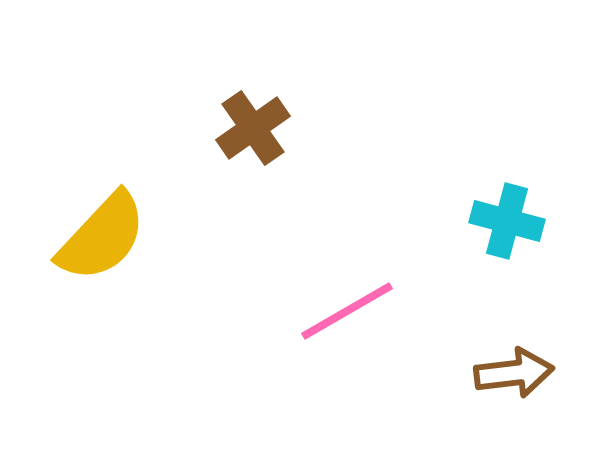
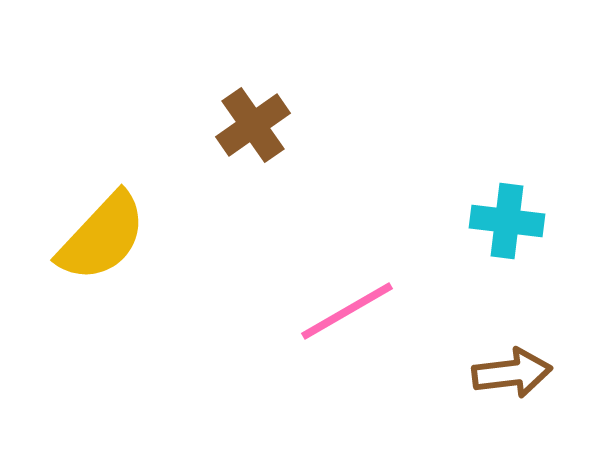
brown cross: moved 3 px up
cyan cross: rotated 8 degrees counterclockwise
brown arrow: moved 2 px left
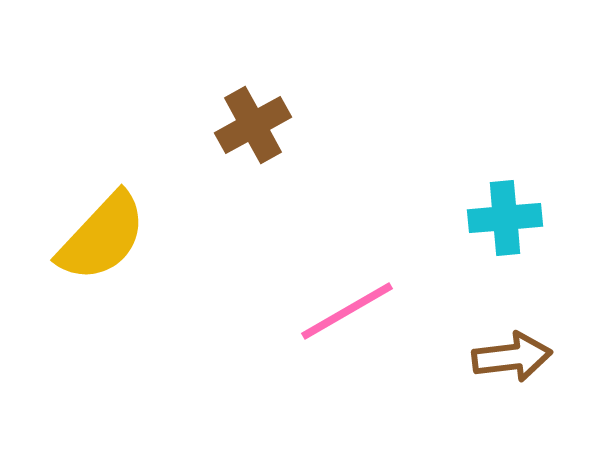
brown cross: rotated 6 degrees clockwise
cyan cross: moved 2 px left, 3 px up; rotated 12 degrees counterclockwise
brown arrow: moved 16 px up
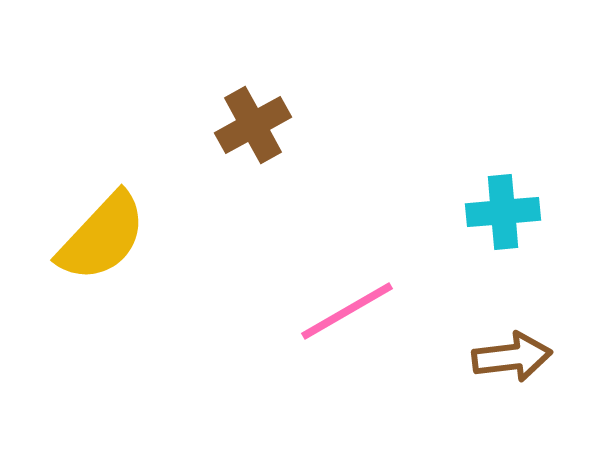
cyan cross: moved 2 px left, 6 px up
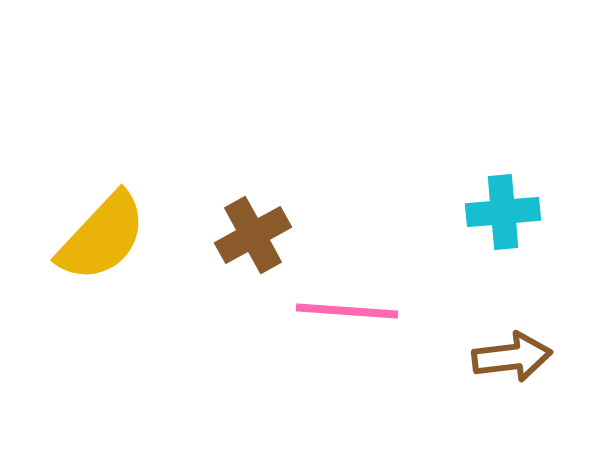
brown cross: moved 110 px down
pink line: rotated 34 degrees clockwise
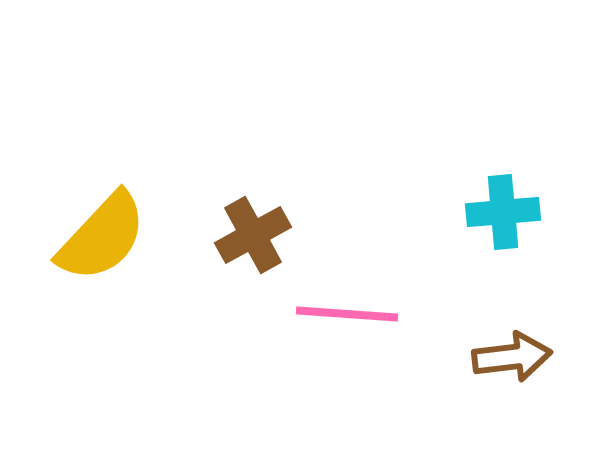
pink line: moved 3 px down
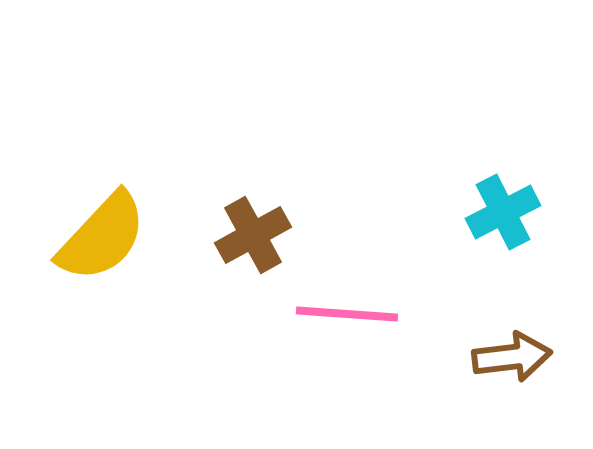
cyan cross: rotated 22 degrees counterclockwise
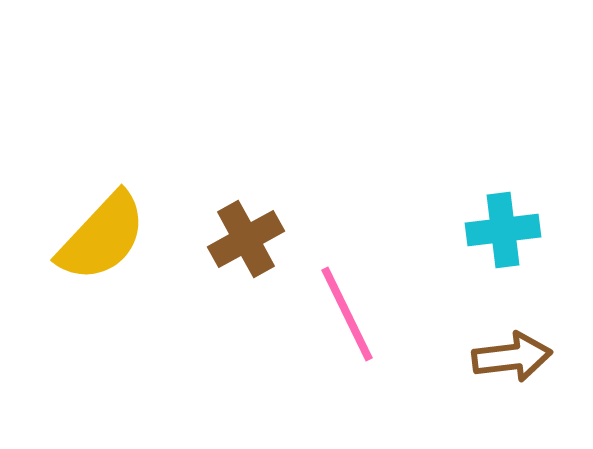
cyan cross: moved 18 px down; rotated 20 degrees clockwise
brown cross: moved 7 px left, 4 px down
pink line: rotated 60 degrees clockwise
